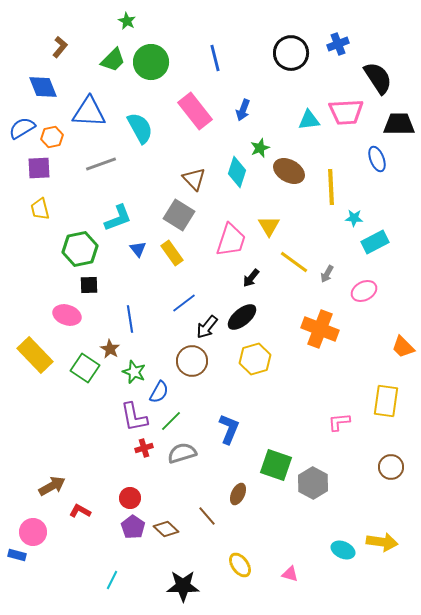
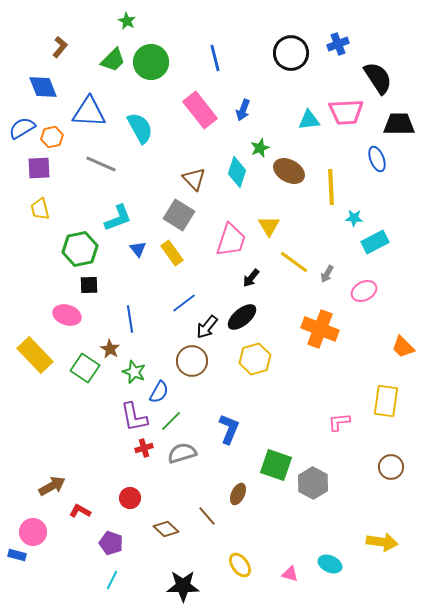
pink rectangle at (195, 111): moved 5 px right, 1 px up
gray line at (101, 164): rotated 44 degrees clockwise
purple pentagon at (133, 527): moved 22 px left, 16 px down; rotated 15 degrees counterclockwise
cyan ellipse at (343, 550): moved 13 px left, 14 px down
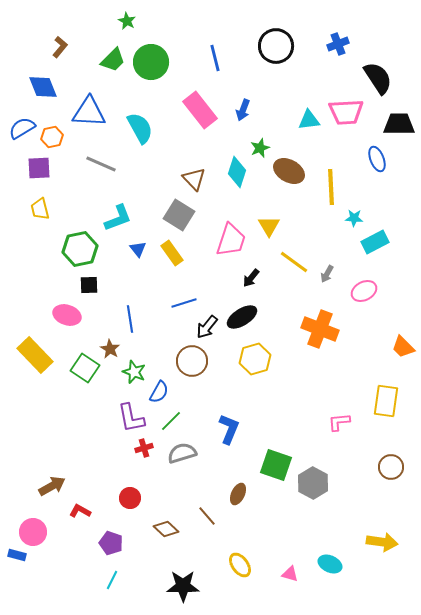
black circle at (291, 53): moved 15 px left, 7 px up
blue line at (184, 303): rotated 20 degrees clockwise
black ellipse at (242, 317): rotated 8 degrees clockwise
purple L-shape at (134, 417): moved 3 px left, 1 px down
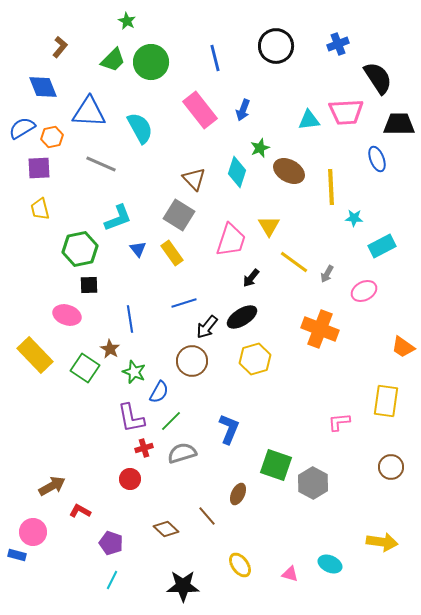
cyan rectangle at (375, 242): moved 7 px right, 4 px down
orange trapezoid at (403, 347): rotated 10 degrees counterclockwise
red circle at (130, 498): moved 19 px up
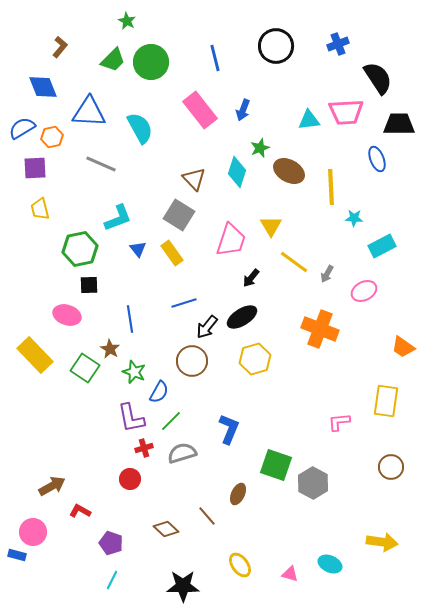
purple square at (39, 168): moved 4 px left
yellow triangle at (269, 226): moved 2 px right
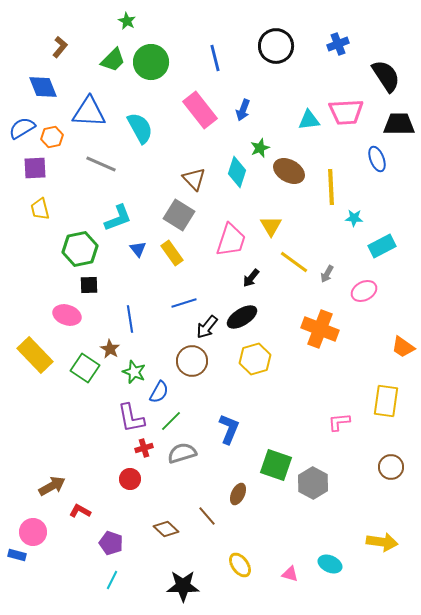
black semicircle at (378, 78): moved 8 px right, 2 px up
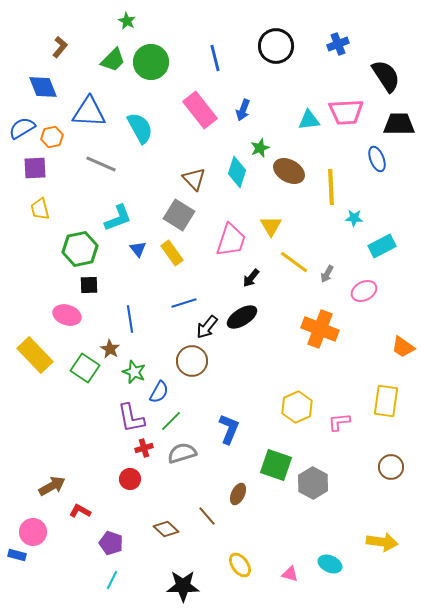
yellow hexagon at (255, 359): moved 42 px right, 48 px down; rotated 8 degrees counterclockwise
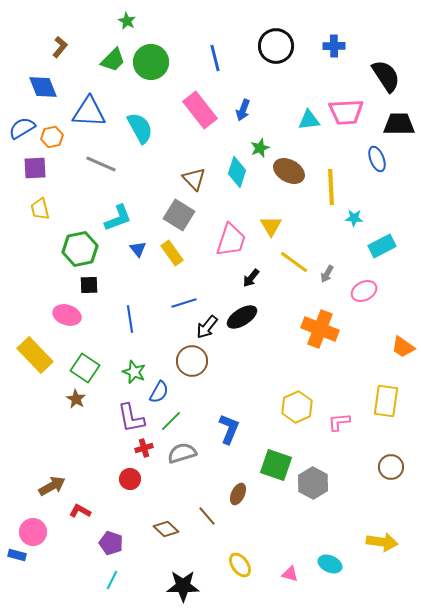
blue cross at (338, 44): moved 4 px left, 2 px down; rotated 20 degrees clockwise
brown star at (110, 349): moved 34 px left, 50 px down
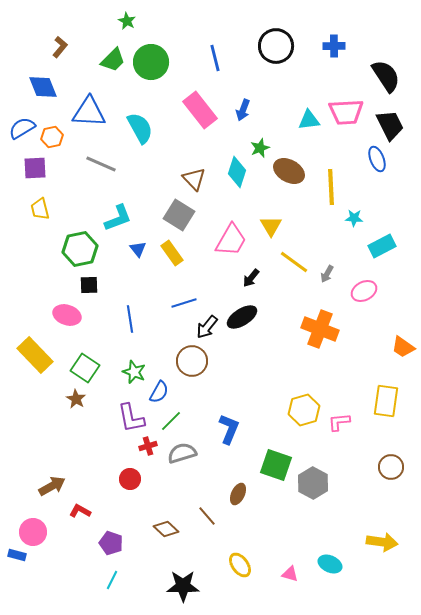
black trapezoid at (399, 124): moved 9 px left, 1 px down; rotated 64 degrees clockwise
pink trapezoid at (231, 240): rotated 12 degrees clockwise
yellow hexagon at (297, 407): moved 7 px right, 3 px down; rotated 8 degrees clockwise
red cross at (144, 448): moved 4 px right, 2 px up
